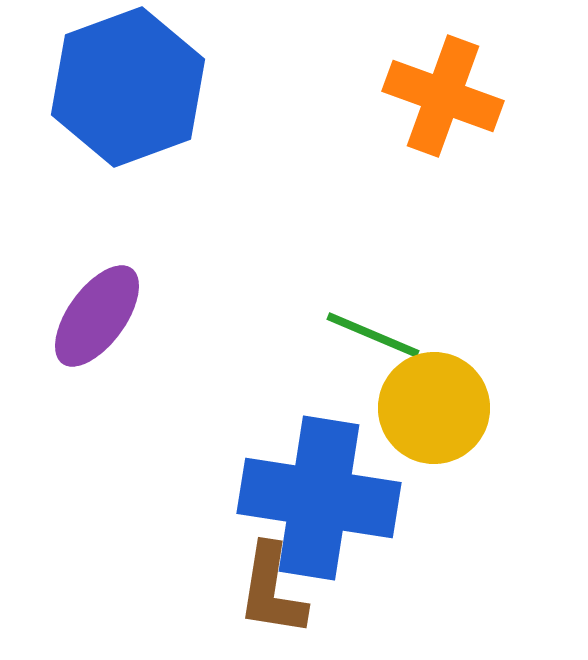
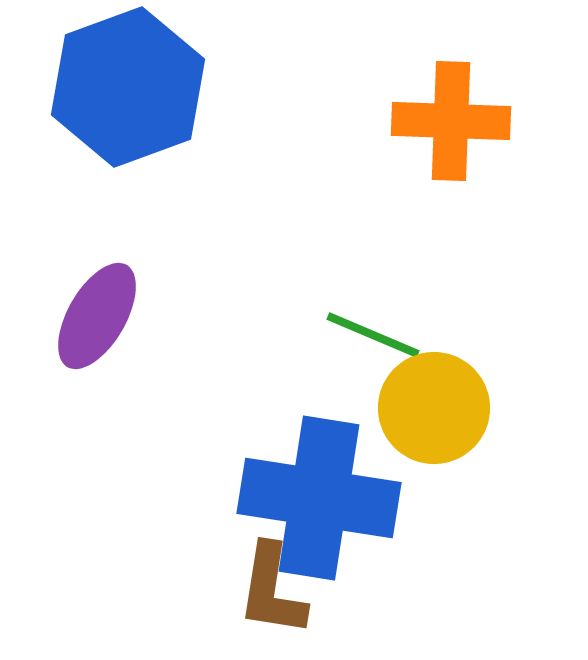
orange cross: moved 8 px right, 25 px down; rotated 18 degrees counterclockwise
purple ellipse: rotated 6 degrees counterclockwise
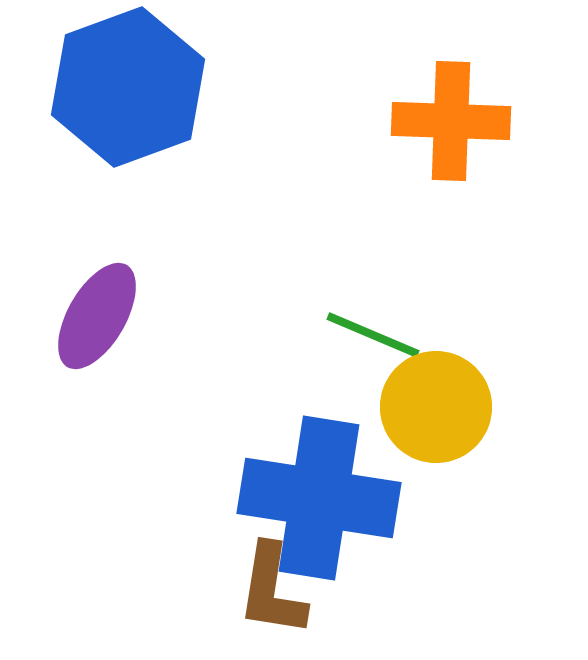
yellow circle: moved 2 px right, 1 px up
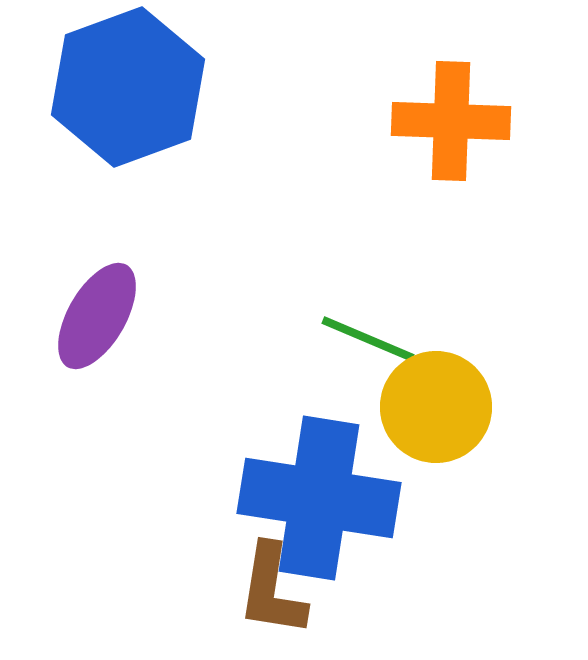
green line: moved 5 px left, 4 px down
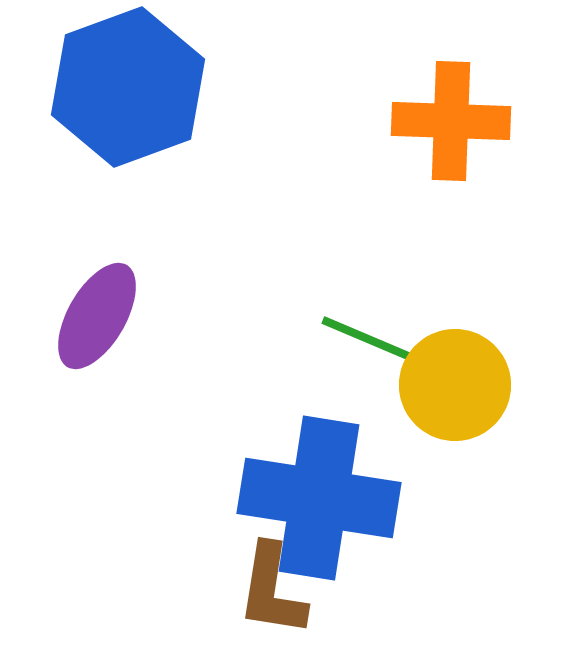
yellow circle: moved 19 px right, 22 px up
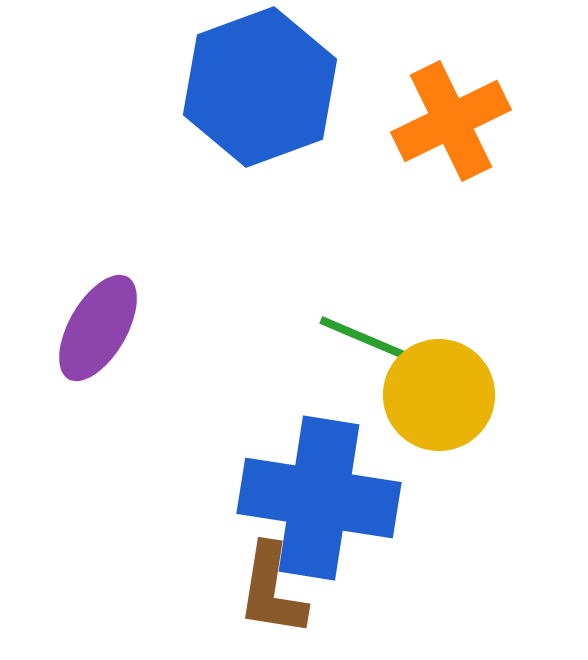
blue hexagon: moved 132 px right
orange cross: rotated 28 degrees counterclockwise
purple ellipse: moved 1 px right, 12 px down
green line: moved 2 px left
yellow circle: moved 16 px left, 10 px down
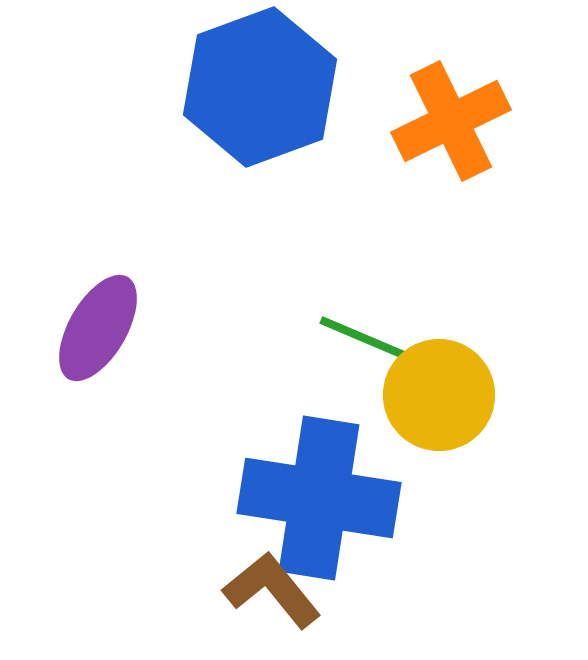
brown L-shape: rotated 132 degrees clockwise
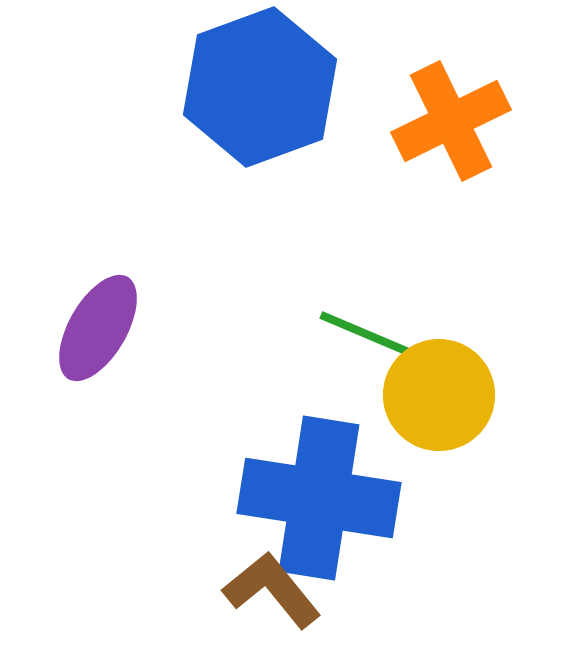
green line: moved 5 px up
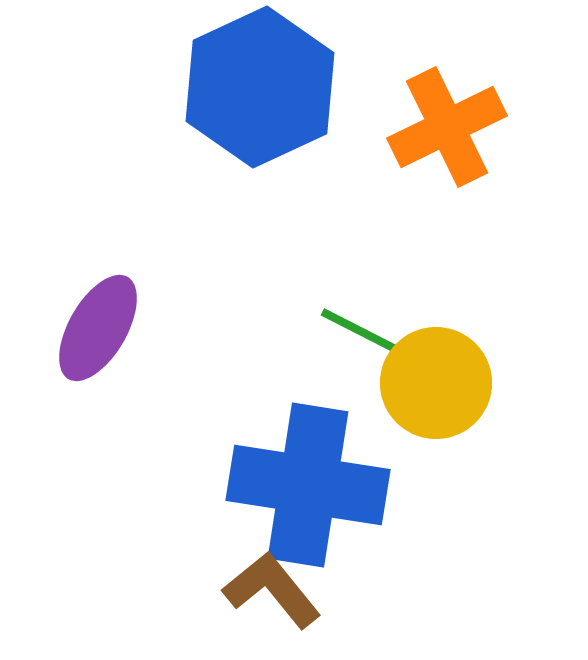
blue hexagon: rotated 5 degrees counterclockwise
orange cross: moved 4 px left, 6 px down
green line: rotated 4 degrees clockwise
yellow circle: moved 3 px left, 12 px up
blue cross: moved 11 px left, 13 px up
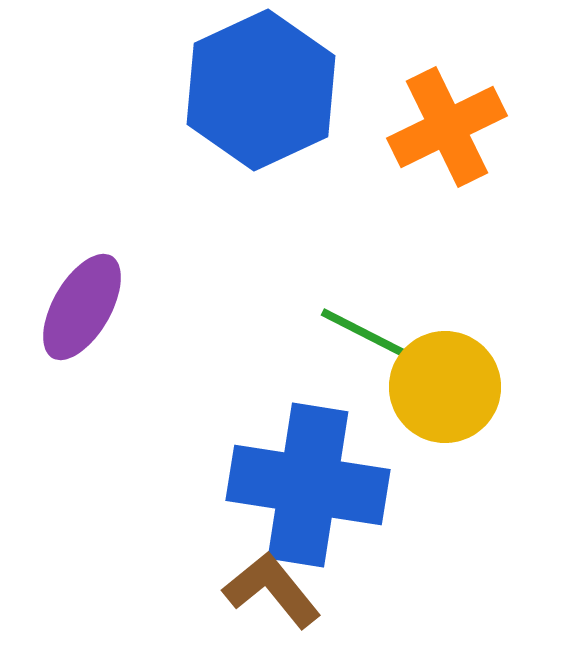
blue hexagon: moved 1 px right, 3 px down
purple ellipse: moved 16 px left, 21 px up
yellow circle: moved 9 px right, 4 px down
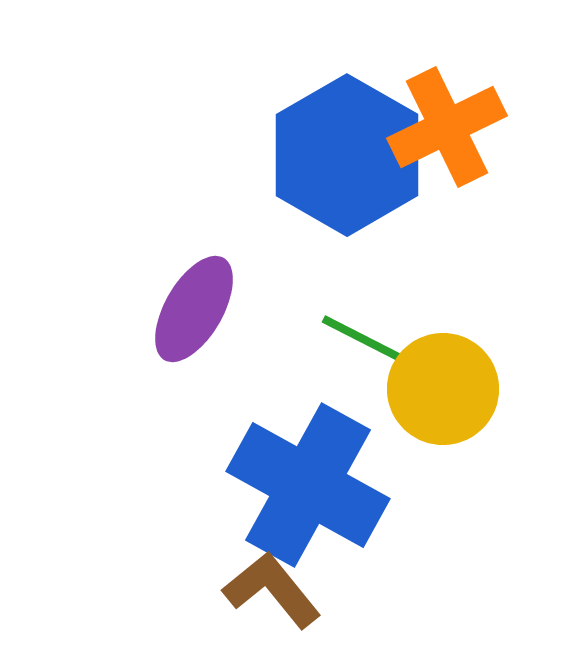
blue hexagon: moved 86 px right, 65 px down; rotated 5 degrees counterclockwise
purple ellipse: moved 112 px right, 2 px down
green line: moved 1 px right, 7 px down
yellow circle: moved 2 px left, 2 px down
blue cross: rotated 20 degrees clockwise
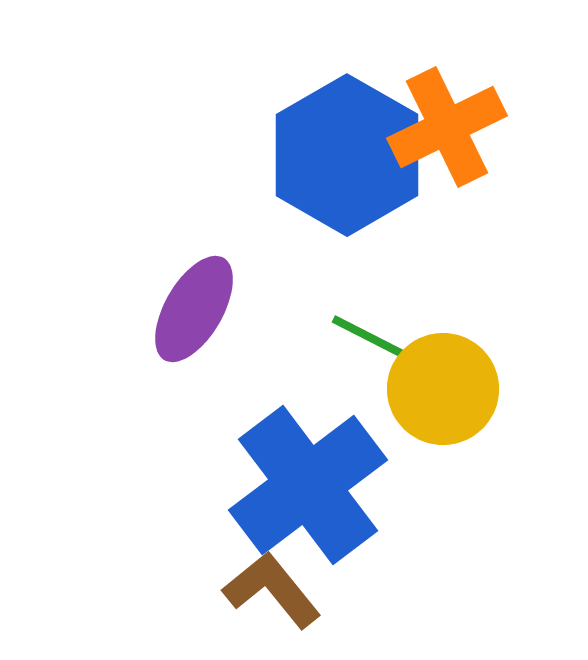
green line: moved 10 px right
blue cross: rotated 24 degrees clockwise
